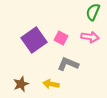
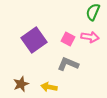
pink square: moved 7 px right, 1 px down
yellow arrow: moved 2 px left, 3 px down
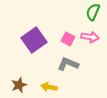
brown star: moved 2 px left, 1 px down
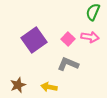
pink square: rotated 16 degrees clockwise
brown star: moved 1 px left
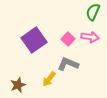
yellow arrow: moved 8 px up; rotated 63 degrees counterclockwise
